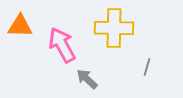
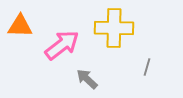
pink arrow: rotated 81 degrees clockwise
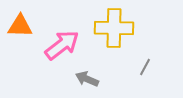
gray line: moved 2 px left; rotated 12 degrees clockwise
gray arrow: rotated 20 degrees counterclockwise
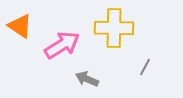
orange triangle: rotated 32 degrees clockwise
pink arrow: rotated 6 degrees clockwise
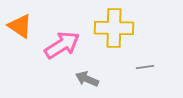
gray line: rotated 54 degrees clockwise
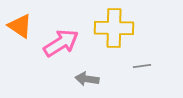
pink arrow: moved 1 px left, 2 px up
gray line: moved 3 px left, 1 px up
gray arrow: rotated 15 degrees counterclockwise
